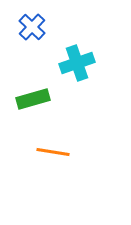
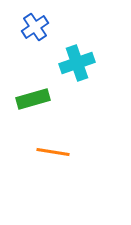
blue cross: moved 3 px right; rotated 12 degrees clockwise
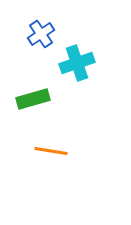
blue cross: moved 6 px right, 7 px down
orange line: moved 2 px left, 1 px up
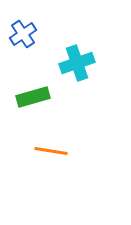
blue cross: moved 18 px left
green rectangle: moved 2 px up
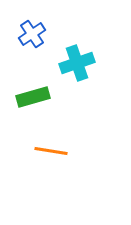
blue cross: moved 9 px right
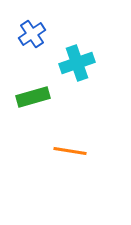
orange line: moved 19 px right
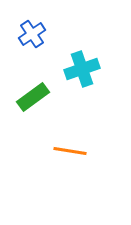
cyan cross: moved 5 px right, 6 px down
green rectangle: rotated 20 degrees counterclockwise
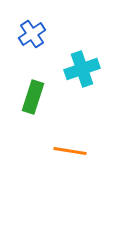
green rectangle: rotated 36 degrees counterclockwise
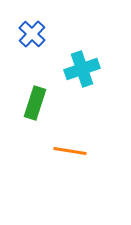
blue cross: rotated 12 degrees counterclockwise
green rectangle: moved 2 px right, 6 px down
